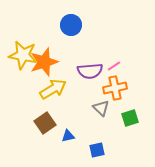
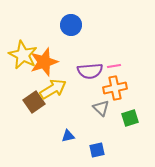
yellow star: rotated 16 degrees clockwise
pink line: rotated 24 degrees clockwise
brown square: moved 11 px left, 21 px up
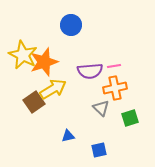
blue square: moved 2 px right
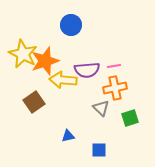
yellow star: moved 1 px up
orange star: moved 1 px right, 1 px up
purple semicircle: moved 3 px left, 1 px up
yellow arrow: moved 10 px right, 9 px up; rotated 144 degrees counterclockwise
blue square: rotated 14 degrees clockwise
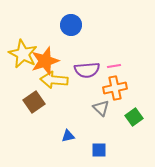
yellow arrow: moved 9 px left
green square: moved 4 px right, 1 px up; rotated 18 degrees counterclockwise
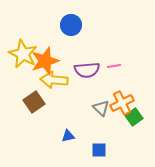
orange cross: moved 7 px right, 15 px down; rotated 15 degrees counterclockwise
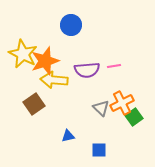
brown square: moved 2 px down
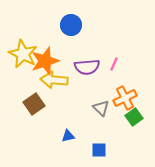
pink line: moved 2 px up; rotated 56 degrees counterclockwise
purple semicircle: moved 3 px up
orange cross: moved 3 px right, 5 px up
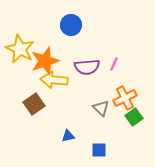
yellow star: moved 3 px left, 5 px up
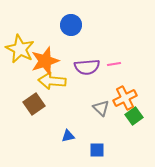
pink line: rotated 56 degrees clockwise
yellow arrow: moved 2 px left, 1 px down
green square: moved 1 px up
blue square: moved 2 px left
